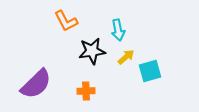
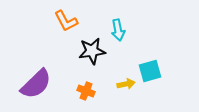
yellow arrow: moved 27 px down; rotated 30 degrees clockwise
orange cross: rotated 24 degrees clockwise
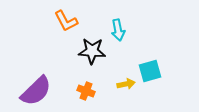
black star: rotated 12 degrees clockwise
purple semicircle: moved 7 px down
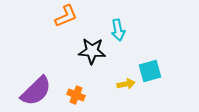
orange L-shape: moved 5 px up; rotated 85 degrees counterclockwise
orange cross: moved 10 px left, 4 px down
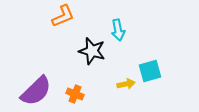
orange L-shape: moved 3 px left
black star: rotated 12 degrees clockwise
orange cross: moved 1 px left, 1 px up
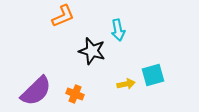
cyan square: moved 3 px right, 4 px down
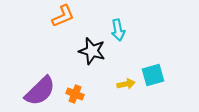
purple semicircle: moved 4 px right
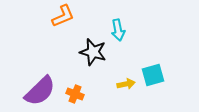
black star: moved 1 px right, 1 px down
